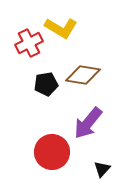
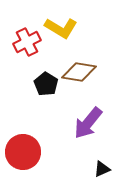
red cross: moved 2 px left, 1 px up
brown diamond: moved 4 px left, 3 px up
black pentagon: rotated 30 degrees counterclockwise
red circle: moved 29 px left
black triangle: rotated 24 degrees clockwise
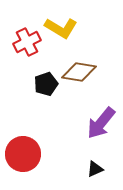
black pentagon: rotated 20 degrees clockwise
purple arrow: moved 13 px right
red circle: moved 2 px down
black triangle: moved 7 px left
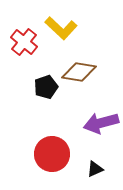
yellow L-shape: rotated 12 degrees clockwise
red cross: moved 3 px left; rotated 24 degrees counterclockwise
black pentagon: moved 3 px down
purple arrow: rotated 36 degrees clockwise
red circle: moved 29 px right
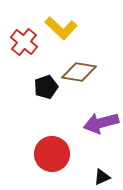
black triangle: moved 7 px right, 8 px down
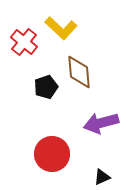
brown diamond: rotated 76 degrees clockwise
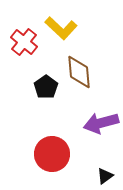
black pentagon: rotated 15 degrees counterclockwise
black triangle: moved 3 px right, 1 px up; rotated 12 degrees counterclockwise
